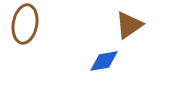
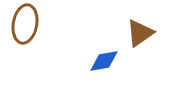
brown triangle: moved 11 px right, 8 px down
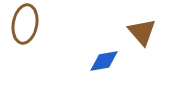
brown triangle: moved 2 px right, 1 px up; rotated 36 degrees counterclockwise
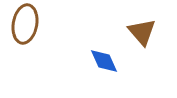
blue diamond: rotated 76 degrees clockwise
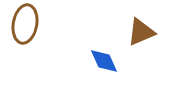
brown triangle: moved 1 px left; rotated 48 degrees clockwise
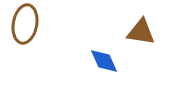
brown triangle: rotated 32 degrees clockwise
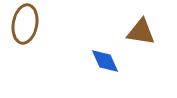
blue diamond: moved 1 px right
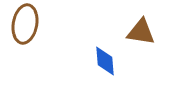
blue diamond: rotated 20 degrees clockwise
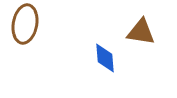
blue diamond: moved 3 px up
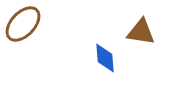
brown ellipse: moved 2 px left; rotated 33 degrees clockwise
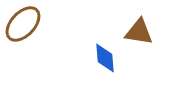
brown triangle: moved 2 px left
